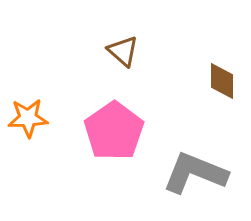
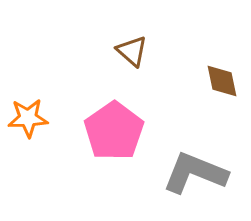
brown triangle: moved 9 px right
brown diamond: rotated 12 degrees counterclockwise
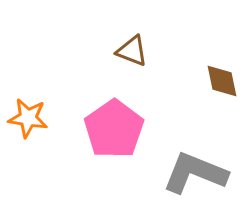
brown triangle: rotated 20 degrees counterclockwise
orange star: rotated 12 degrees clockwise
pink pentagon: moved 2 px up
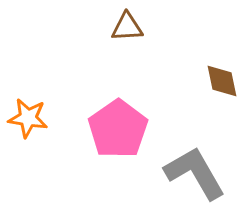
brown triangle: moved 5 px left, 24 px up; rotated 24 degrees counterclockwise
pink pentagon: moved 4 px right
gray L-shape: rotated 38 degrees clockwise
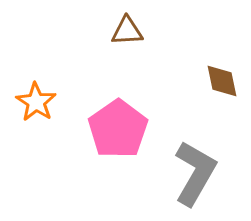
brown triangle: moved 4 px down
orange star: moved 8 px right, 16 px up; rotated 24 degrees clockwise
gray L-shape: rotated 60 degrees clockwise
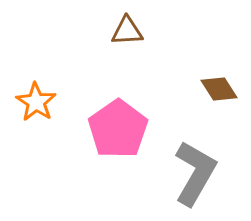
brown diamond: moved 3 px left, 8 px down; rotated 21 degrees counterclockwise
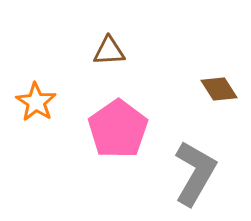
brown triangle: moved 18 px left, 20 px down
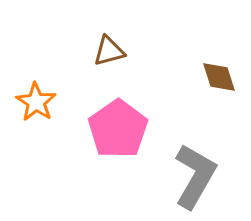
brown triangle: rotated 12 degrees counterclockwise
brown diamond: moved 12 px up; rotated 15 degrees clockwise
gray L-shape: moved 3 px down
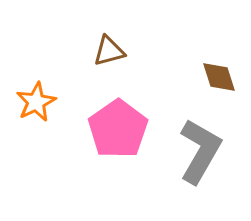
orange star: rotated 12 degrees clockwise
gray L-shape: moved 5 px right, 25 px up
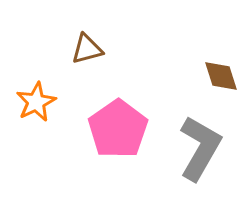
brown triangle: moved 22 px left, 2 px up
brown diamond: moved 2 px right, 1 px up
gray L-shape: moved 3 px up
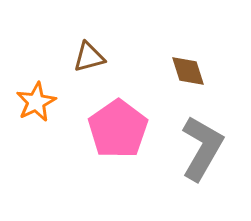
brown triangle: moved 2 px right, 8 px down
brown diamond: moved 33 px left, 5 px up
gray L-shape: moved 2 px right
